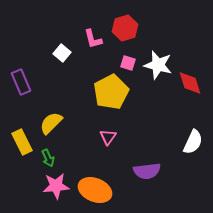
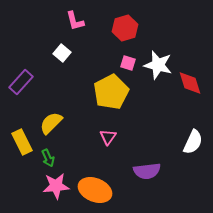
pink L-shape: moved 18 px left, 18 px up
purple rectangle: rotated 65 degrees clockwise
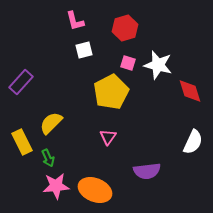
white square: moved 22 px right, 3 px up; rotated 36 degrees clockwise
red diamond: moved 8 px down
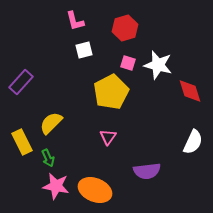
pink star: rotated 16 degrees clockwise
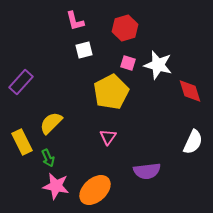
orange ellipse: rotated 64 degrees counterclockwise
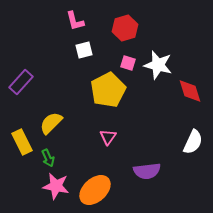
yellow pentagon: moved 3 px left, 2 px up
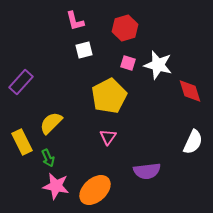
yellow pentagon: moved 1 px right, 6 px down
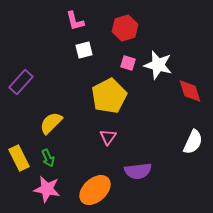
yellow rectangle: moved 3 px left, 16 px down
purple semicircle: moved 9 px left
pink star: moved 9 px left, 3 px down
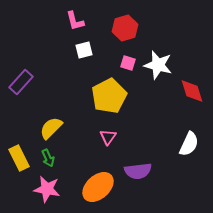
red diamond: moved 2 px right
yellow semicircle: moved 5 px down
white semicircle: moved 4 px left, 2 px down
orange ellipse: moved 3 px right, 3 px up
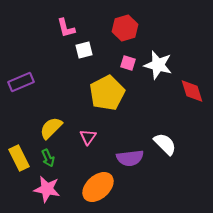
pink L-shape: moved 9 px left, 7 px down
purple rectangle: rotated 25 degrees clockwise
yellow pentagon: moved 2 px left, 3 px up
pink triangle: moved 20 px left
white semicircle: moved 24 px left; rotated 70 degrees counterclockwise
purple semicircle: moved 8 px left, 13 px up
